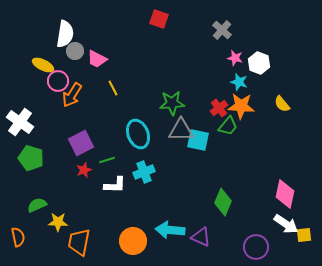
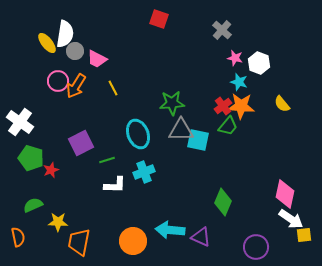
yellow ellipse: moved 4 px right, 22 px up; rotated 25 degrees clockwise
orange arrow: moved 4 px right, 9 px up
red cross: moved 4 px right, 2 px up
red star: moved 33 px left
green semicircle: moved 4 px left
white arrow: moved 5 px right, 5 px up
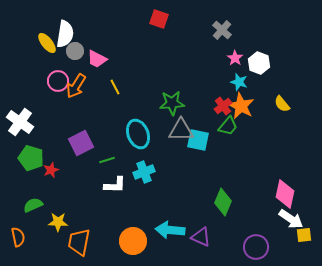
pink star: rotated 21 degrees clockwise
yellow line: moved 2 px right, 1 px up
orange star: rotated 24 degrees clockwise
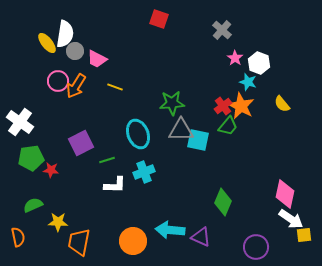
cyan star: moved 9 px right
yellow line: rotated 42 degrees counterclockwise
green pentagon: rotated 25 degrees counterclockwise
red star: rotated 28 degrees clockwise
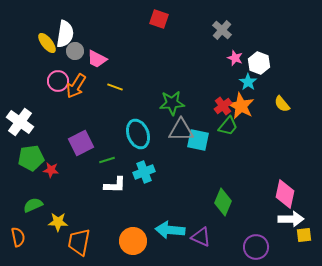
pink star: rotated 14 degrees counterclockwise
cyan star: rotated 18 degrees clockwise
white arrow: rotated 35 degrees counterclockwise
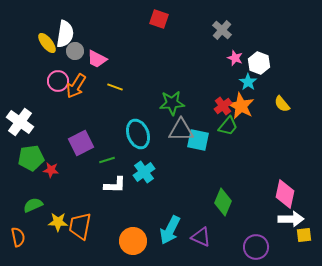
cyan cross: rotated 15 degrees counterclockwise
cyan arrow: rotated 68 degrees counterclockwise
orange trapezoid: moved 1 px right, 16 px up
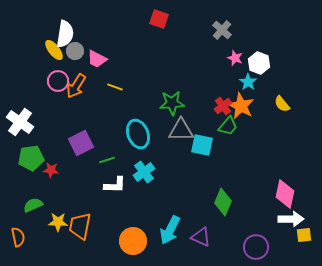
yellow ellipse: moved 7 px right, 7 px down
cyan square: moved 4 px right, 5 px down
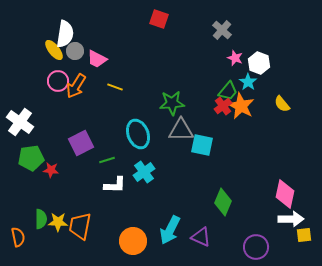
green trapezoid: moved 35 px up
green semicircle: moved 8 px right, 14 px down; rotated 114 degrees clockwise
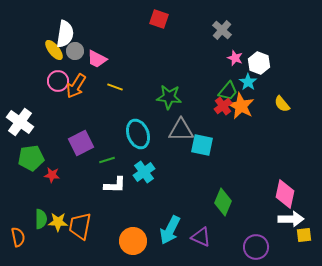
green star: moved 3 px left, 6 px up; rotated 10 degrees clockwise
red star: moved 1 px right, 5 px down
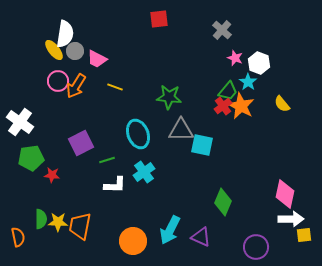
red square: rotated 24 degrees counterclockwise
